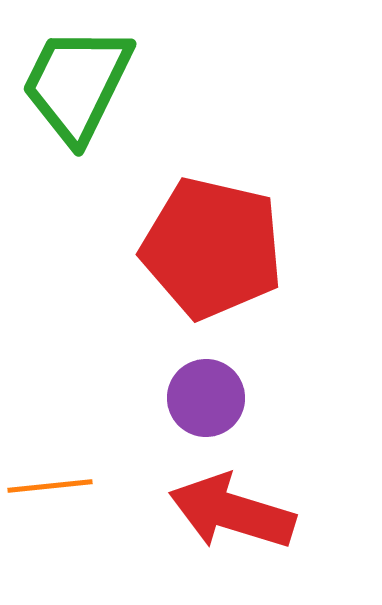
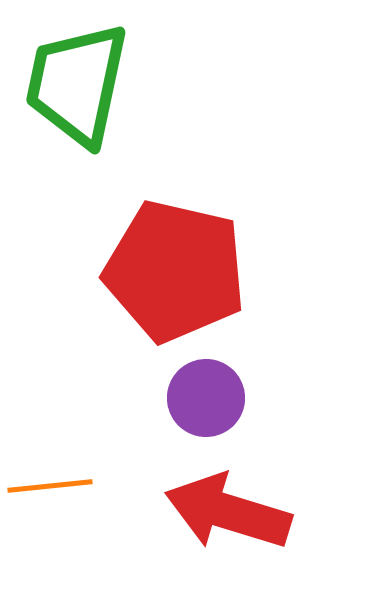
green trapezoid: rotated 14 degrees counterclockwise
red pentagon: moved 37 px left, 23 px down
red arrow: moved 4 px left
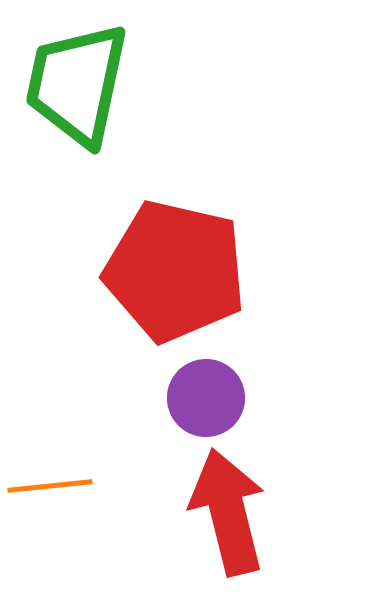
red arrow: rotated 59 degrees clockwise
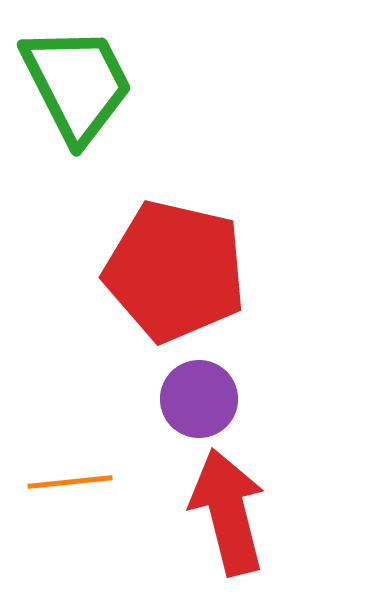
green trapezoid: rotated 141 degrees clockwise
purple circle: moved 7 px left, 1 px down
orange line: moved 20 px right, 4 px up
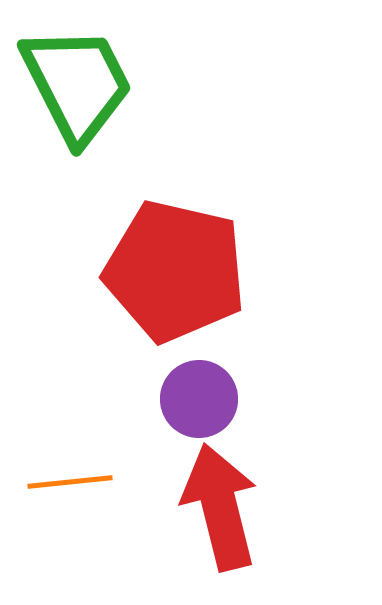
red arrow: moved 8 px left, 5 px up
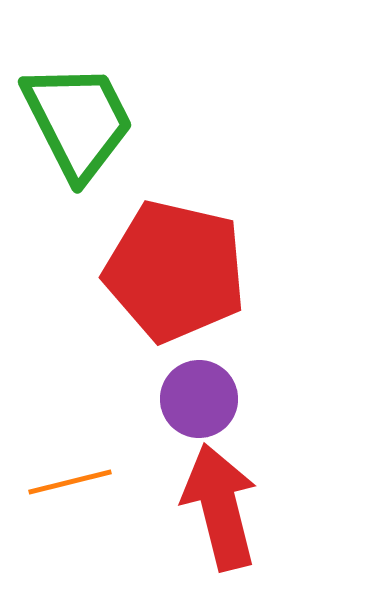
green trapezoid: moved 1 px right, 37 px down
orange line: rotated 8 degrees counterclockwise
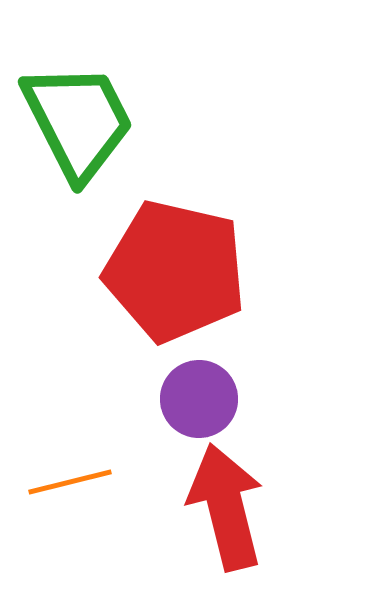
red arrow: moved 6 px right
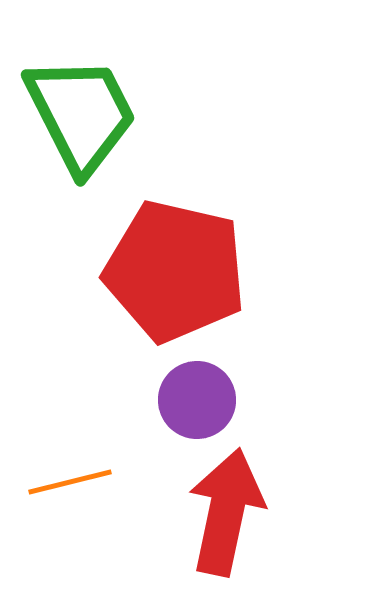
green trapezoid: moved 3 px right, 7 px up
purple circle: moved 2 px left, 1 px down
red arrow: moved 5 px down; rotated 26 degrees clockwise
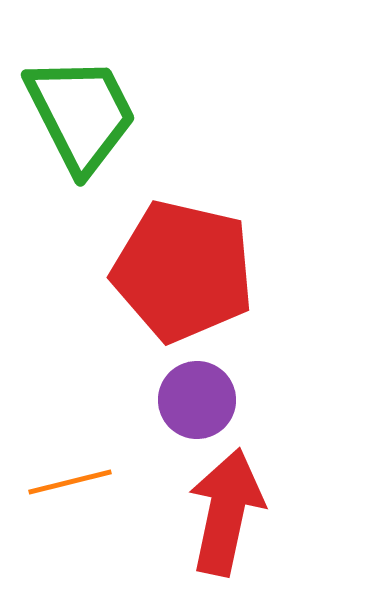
red pentagon: moved 8 px right
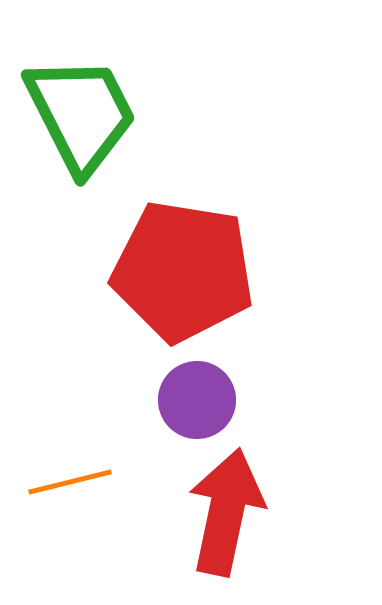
red pentagon: rotated 4 degrees counterclockwise
